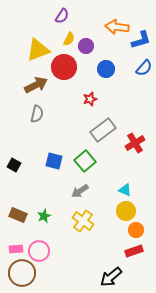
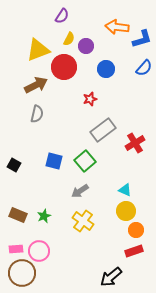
blue L-shape: moved 1 px right, 1 px up
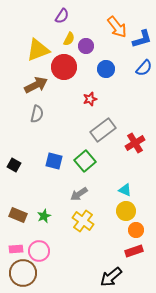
orange arrow: rotated 135 degrees counterclockwise
gray arrow: moved 1 px left, 3 px down
brown circle: moved 1 px right
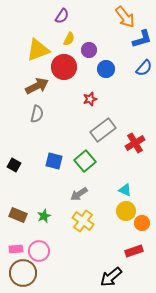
orange arrow: moved 8 px right, 10 px up
purple circle: moved 3 px right, 4 px down
brown arrow: moved 1 px right, 1 px down
orange circle: moved 6 px right, 7 px up
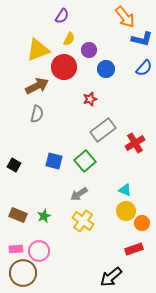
blue L-shape: rotated 30 degrees clockwise
red rectangle: moved 2 px up
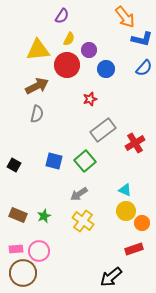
yellow triangle: rotated 15 degrees clockwise
red circle: moved 3 px right, 2 px up
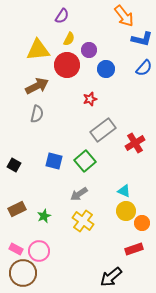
orange arrow: moved 1 px left, 1 px up
cyan triangle: moved 1 px left, 1 px down
brown rectangle: moved 1 px left, 6 px up; rotated 48 degrees counterclockwise
pink rectangle: rotated 32 degrees clockwise
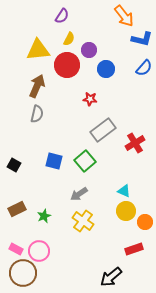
brown arrow: rotated 40 degrees counterclockwise
red star: rotated 24 degrees clockwise
orange circle: moved 3 px right, 1 px up
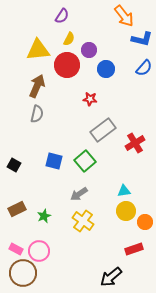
cyan triangle: rotated 32 degrees counterclockwise
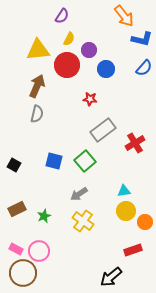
red rectangle: moved 1 px left, 1 px down
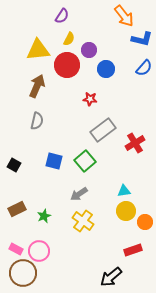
gray semicircle: moved 7 px down
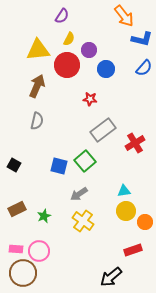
blue square: moved 5 px right, 5 px down
pink rectangle: rotated 24 degrees counterclockwise
